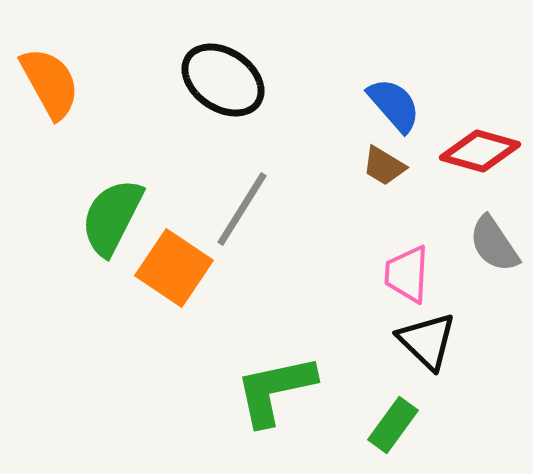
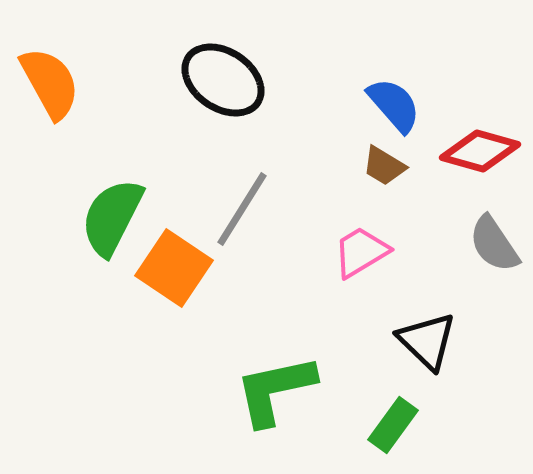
pink trapezoid: moved 46 px left, 22 px up; rotated 56 degrees clockwise
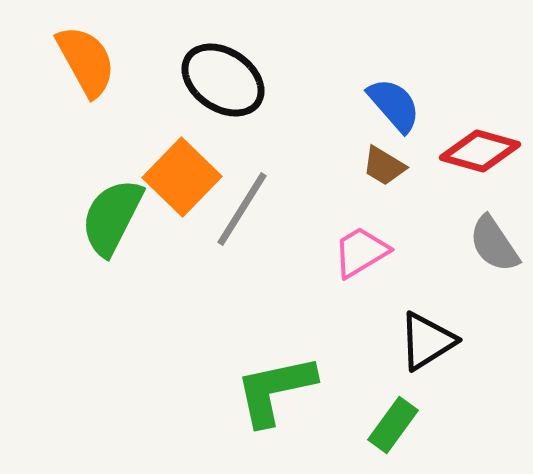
orange semicircle: moved 36 px right, 22 px up
orange square: moved 8 px right, 91 px up; rotated 10 degrees clockwise
black triangle: rotated 44 degrees clockwise
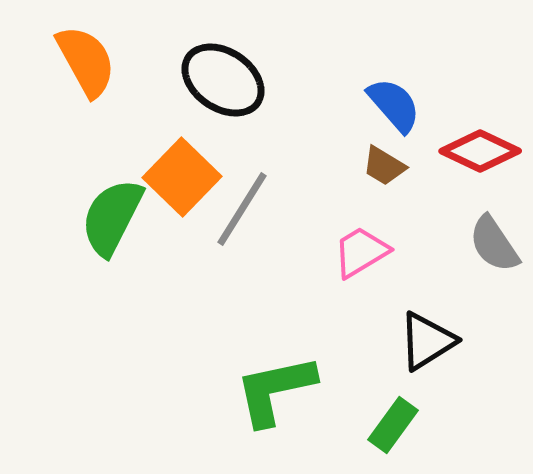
red diamond: rotated 10 degrees clockwise
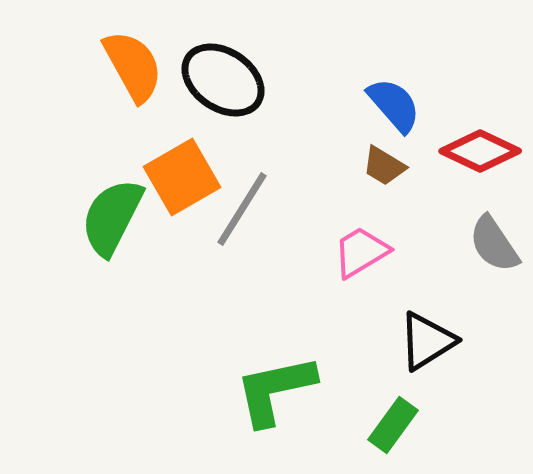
orange semicircle: moved 47 px right, 5 px down
orange square: rotated 16 degrees clockwise
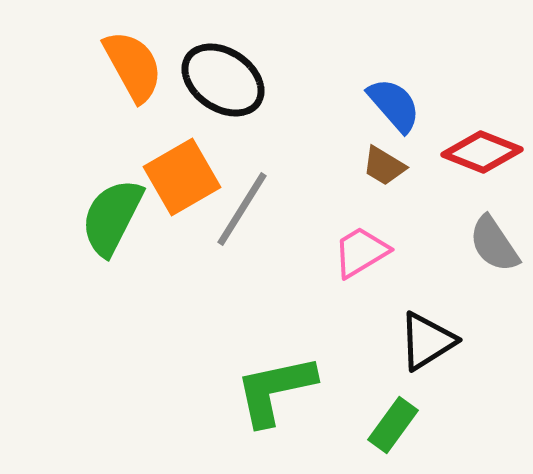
red diamond: moved 2 px right, 1 px down; rotated 4 degrees counterclockwise
